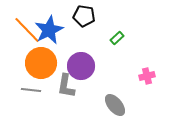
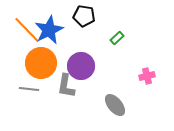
gray line: moved 2 px left, 1 px up
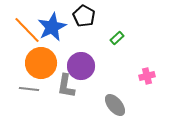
black pentagon: rotated 20 degrees clockwise
blue star: moved 3 px right, 3 px up
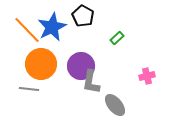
black pentagon: moved 1 px left
orange circle: moved 1 px down
gray L-shape: moved 25 px right, 4 px up
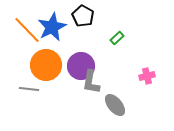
orange circle: moved 5 px right, 1 px down
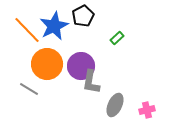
black pentagon: rotated 15 degrees clockwise
blue star: moved 2 px right, 1 px up
orange circle: moved 1 px right, 1 px up
pink cross: moved 34 px down
gray line: rotated 24 degrees clockwise
gray ellipse: rotated 65 degrees clockwise
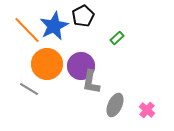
pink cross: rotated 35 degrees counterclockwise
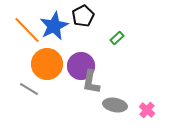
gray ellipse: rotated 75 degrees clockwise
